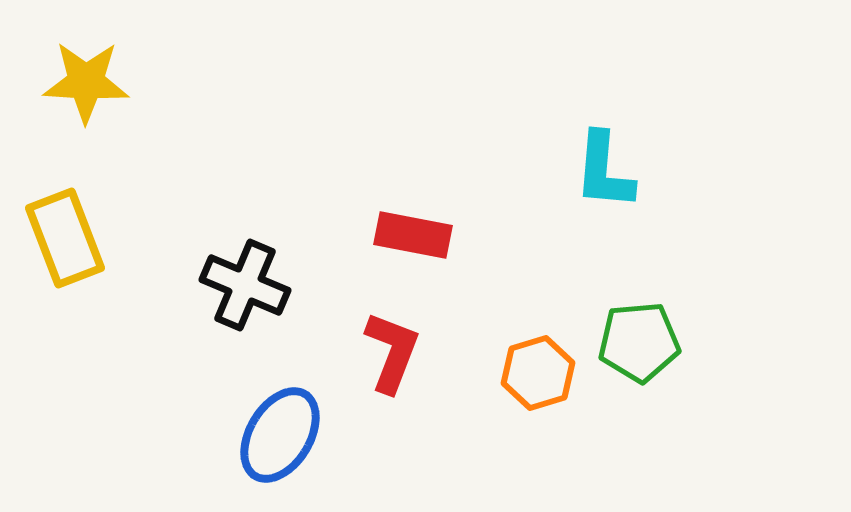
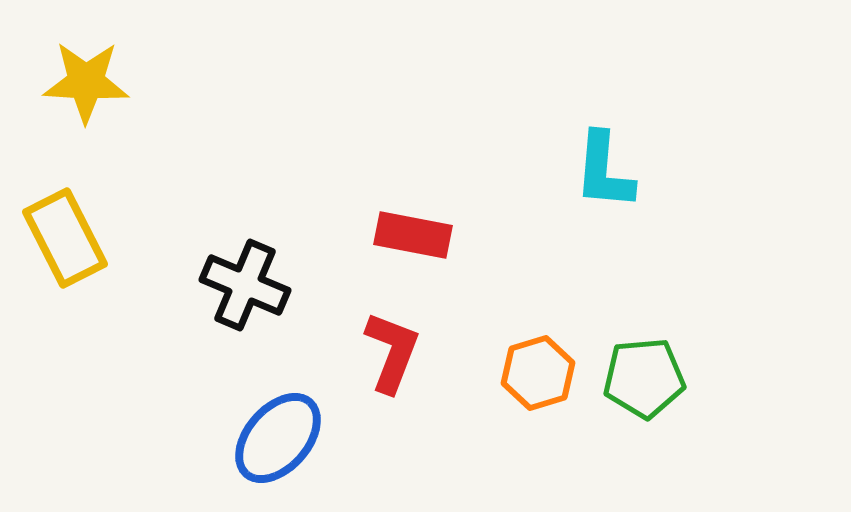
yellow rectangle: rotated 6 degrees counterclockwise
green pentagon: moved 5 px right, 36 px down
blue ellipse: moved 2 px left, 3 px down; rotated 10 degrees clockwise
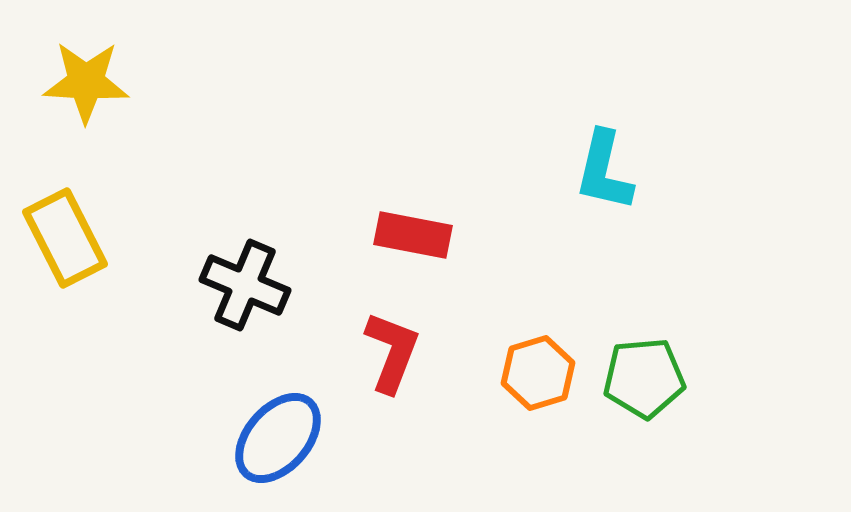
cyan L-shape: rotated 8 degrees clockwise
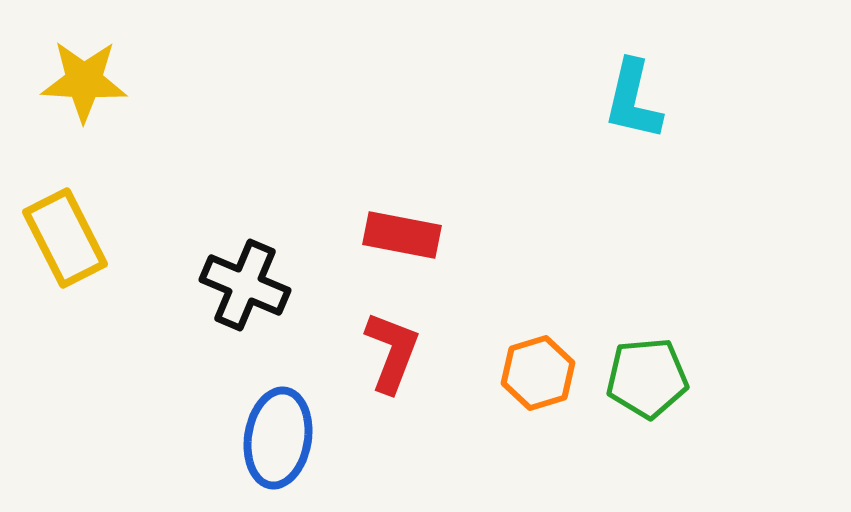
yellow star: moved 2 px left, 1 px up
cyan L-shape: moved 29 px right, 71 px up
red rectangle: moved 11 px left
green pentagon: moved 3 px right
blue ellipse: rotated 32 degrees counterclockwise
